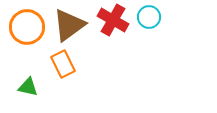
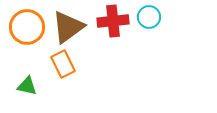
red cross: moved 1 px down; rotated 36 degrees counterclockwise
brown triangle: moved 1 px left, 2 px down
green triangle: moved 1 px left, 1 px up
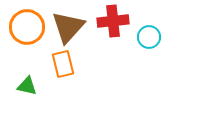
cyan circle: moved 20 px down
brown triangle: rotated 12 degrees counterclockwise
orange rectangle: rotated 12 degrees clockwise
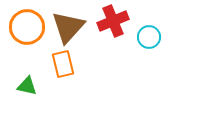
red cross: rotated 16 degrees counterclockwise
